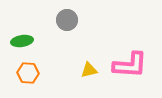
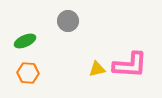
gray circle: moved 1 px right, 1 px down
green ellipse: moved 3 px right; rotated 15 degrees counterclockwise
yellow triangle: moved 8 px right, 1 px up
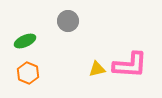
orange hexagon: rotated 20 degrees clockwise
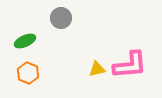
gray circle: moved 7 px left, 3 px up
pink L-shape: rotated 9 degrees counterclockwise
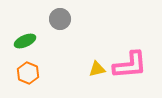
gray circle: moved 1 px left, 1 px down
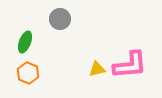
green ellipse: moved 1 px down; rotated 45 degrees counterclockwise
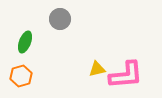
pink L-shape: moved 4 px left, 10 px down
orange hexagon: moved 7 px left, 3 px down; rotated 20 degrees clockwise
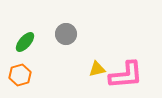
gray circle: moved 6 px right, 15 px down
green ellipse: rotated 20 degrees clockwise
orange hexagon: moved 1 px left, 1 px up
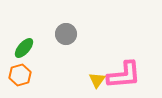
green ellipse: moved 1 px left, 6 px down
yellow triangle: moved 11 px down; rotated 42 degrees counterclockwise
pink L-shape: moved 2 px left
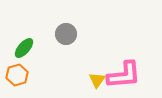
orange hexagon: moved 3 px left
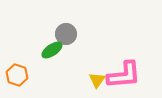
green ellipse: moved 28 px right, 2 px down; rotated 15 degrees clockwise
orange hexagon: rotated 25 degrees counterclockwise
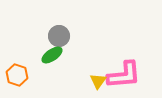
gray circle: moved 7 px left, 2 px down
green ellipse: moved 5 px down
yellow triangle: moved 1 px right, 1 px down
